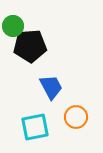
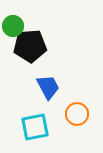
blue trapezoid: moved 3 px left
orange circle: moved 1 px right, 3 px up
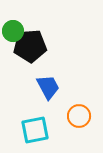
green circle: moved 5 px down
orange circle: moved 2 px right, 2 px down
cyan square: moved 3 px down
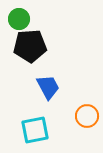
green circle: moved 6 px right, 12 px up
orange circle: moved 8 px right
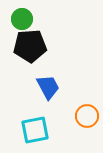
green circle: moved 3 px right
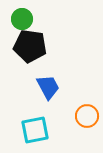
black pentagon: rotated 12 degrees clockwise
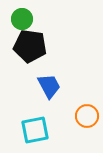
blue trapezoid: moved 1 px right, 1 px up
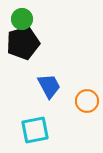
black pentagon: moved 7 px left, 3 px up; rotated 24 degrees counterclockwise
orange circle: moved 15 px up
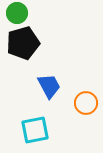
green circle: moved 5 px left, 6 px up
orange circle: moved 1 px left, 2 px down
